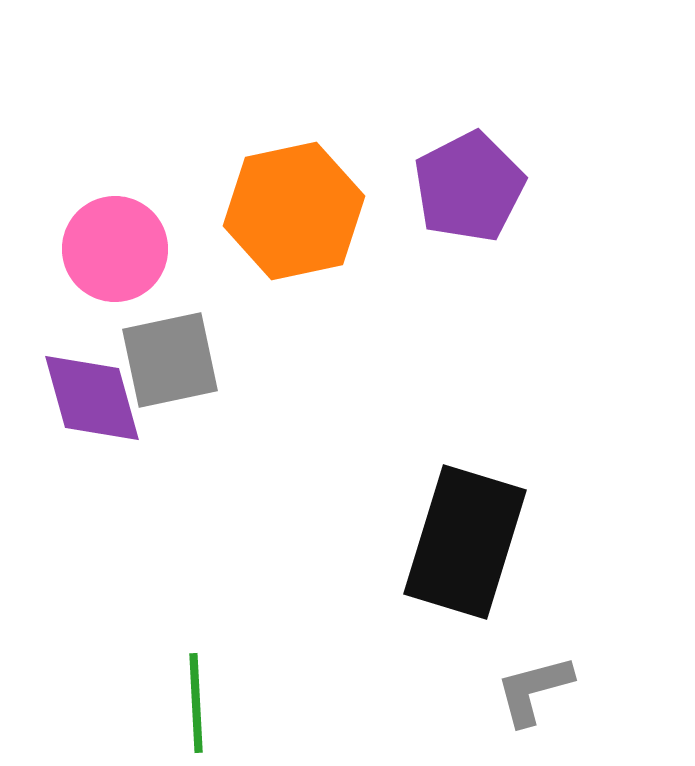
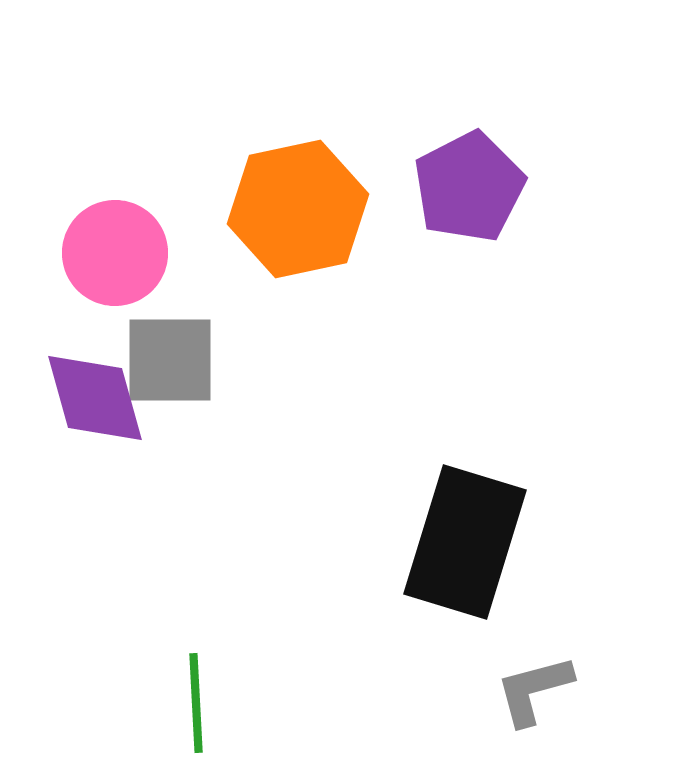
orange hexagon: moved 4 px right, 2 px up
pink circle: moved 4 px down
gray square: rotated 12 degrees clockwise
purple diamond: moved 3 px right
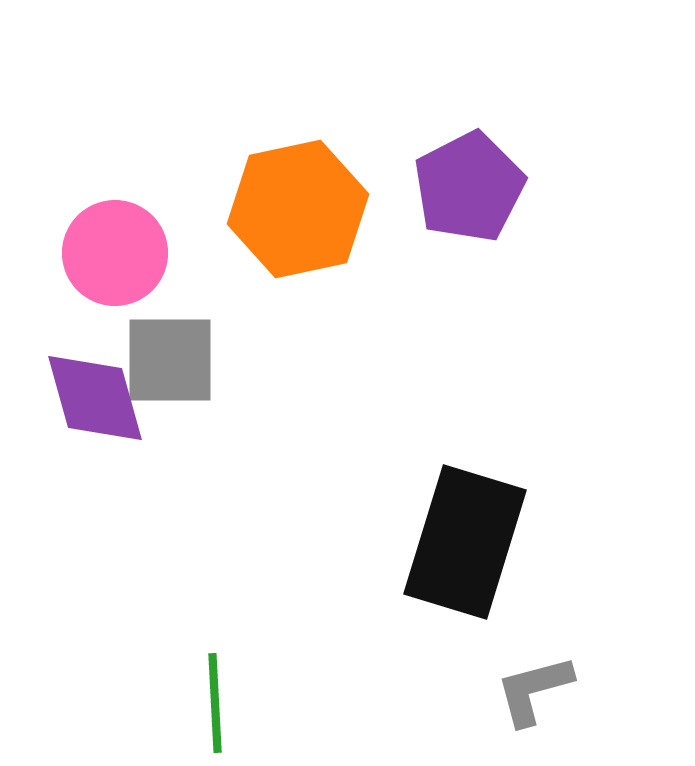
green line: moved 19 px right
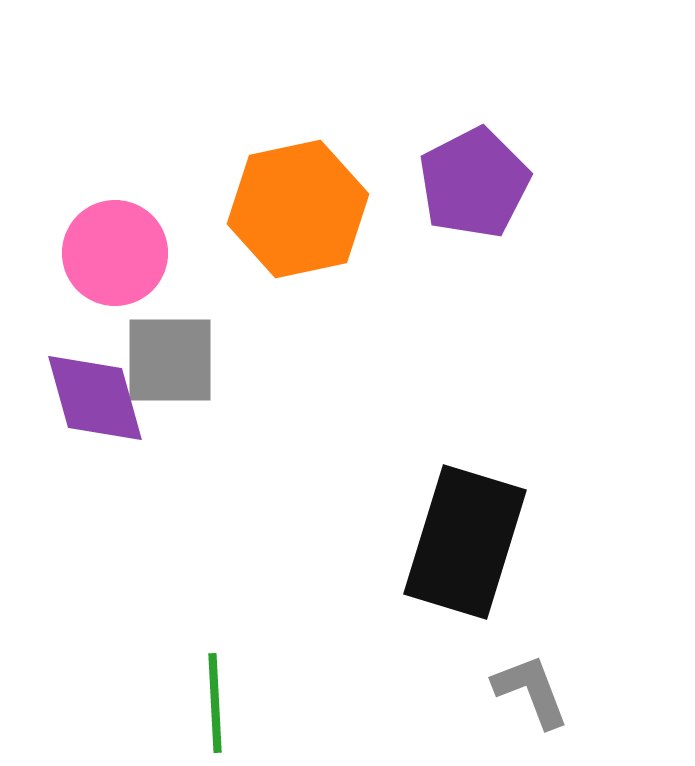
purple pentagon: moved 5 px right, 4 px up
gray L-shape: moved 3 px left, 1 px down; rotated 84 degrees clockwise
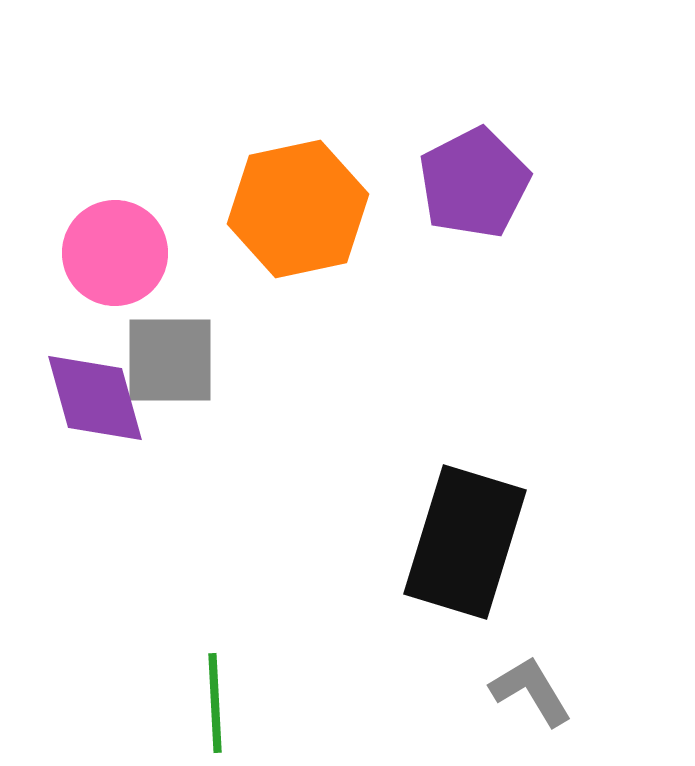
gray L-shape: rotated 10 degrees counterclockwise
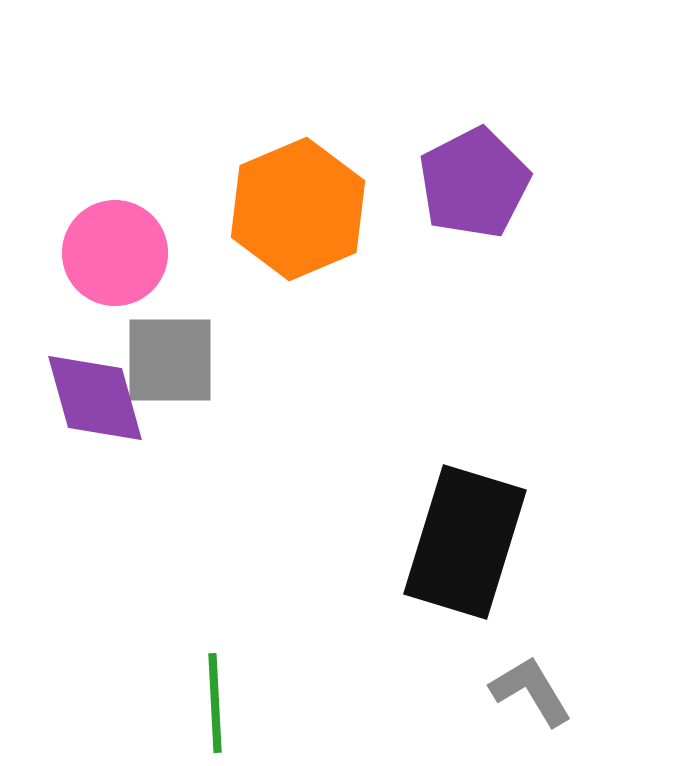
orange hexagon: rotated 11 degrees counterclockwise
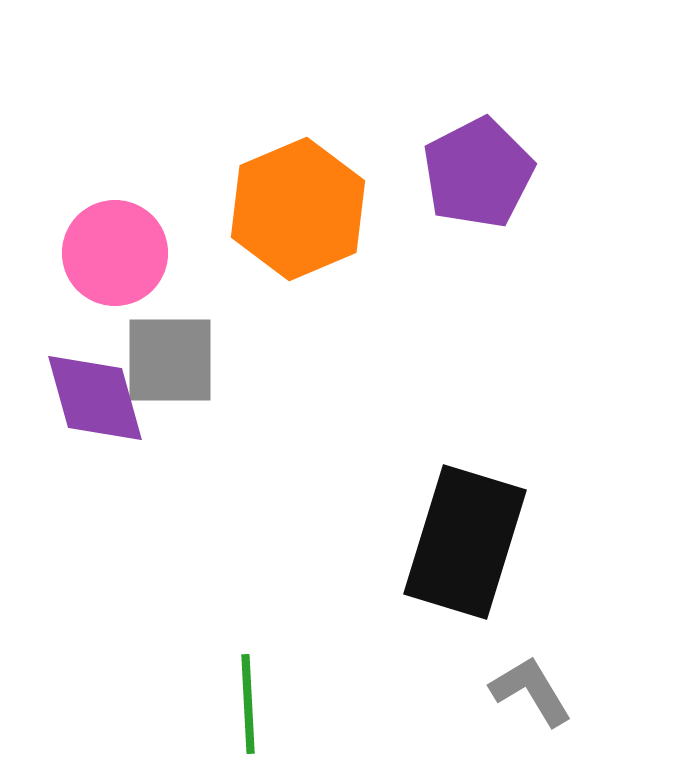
purple pentagon: moved 4 px right, 10 px up
green line: moved 33 px right, 1 px down
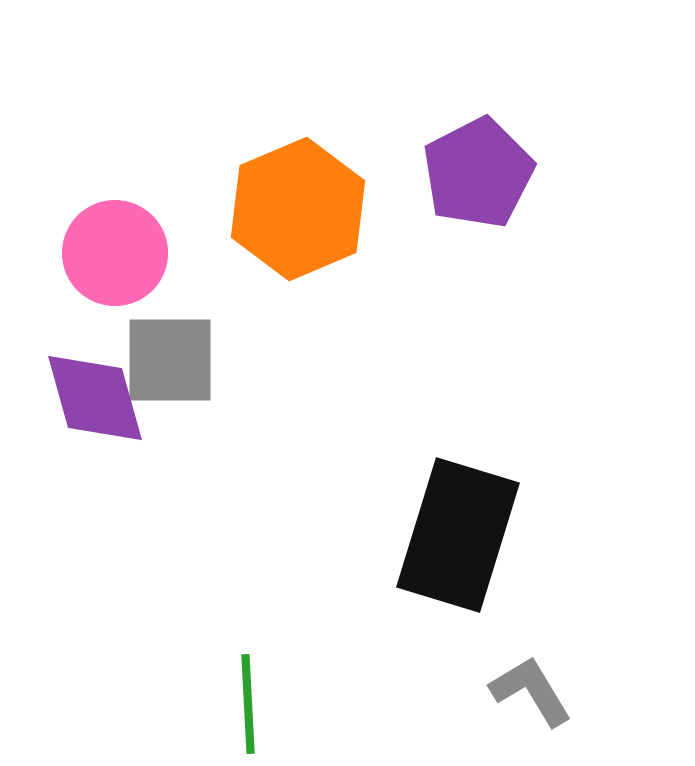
black rectangle: moved 7 px left, 7 px up
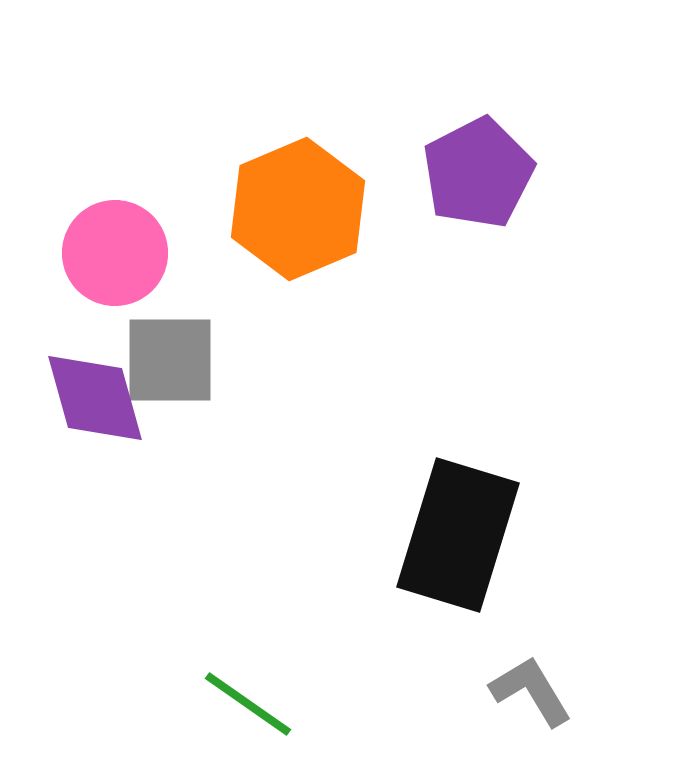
green line: rotated 52 degrees counterclockwise
